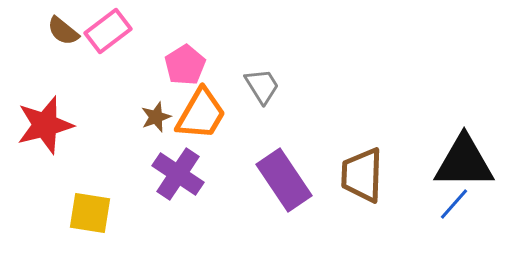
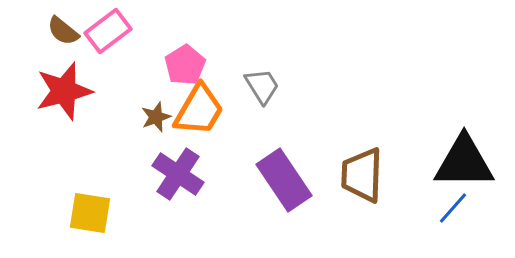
orange trapezoid: moved 2 px left, 4 px up
red star: moved 19 px right, 34 px up
blue line: moved 1 px left, 4 px down
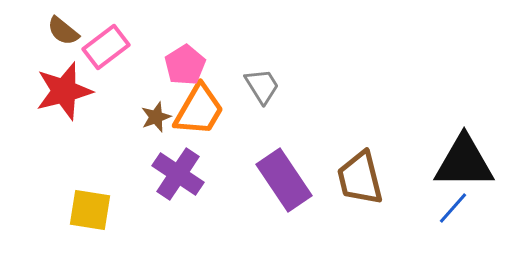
pink rectangle: moved 2 px left, 16 px down
brown trapezoid: moved 2 px left, 3 px down; rotated 16 degrees counterclockwise
yellow square: moved 3 px up
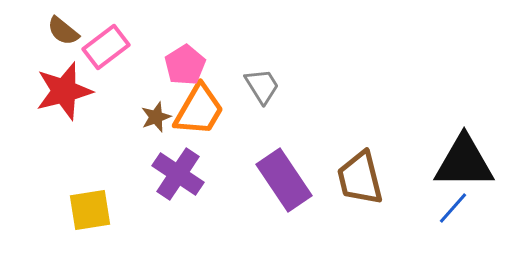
yellow square: rotated 18 degrees counterclockwise
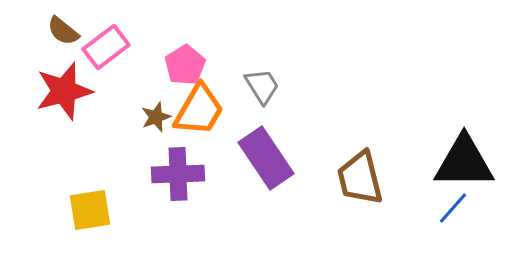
purple cross: rotated 36 degrees counterclockwise
purple rectangle: moved 18 px left, 22 px up
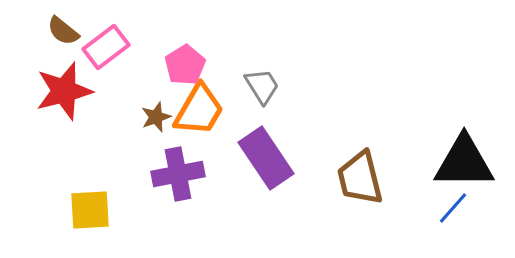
purple cross: rotated 9 degrees counterclockwise
yellow square: rotated 6 degrees clockwise
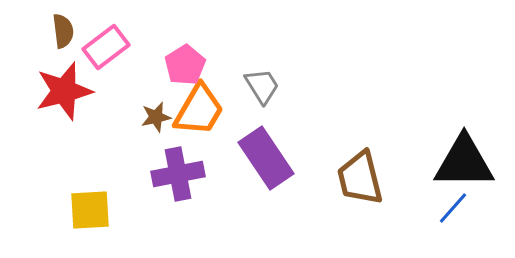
brown semicircle: rotated 136 degrees counterclockwise
brown star: rotated 8 degrees clockwise
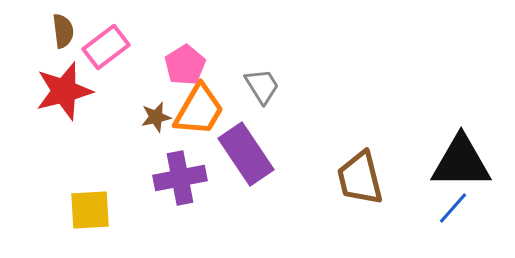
purple rectangle: moved 20 px left, 4 px up
black triangle: moved 3 px left
purple cross: moved 2 px right, 4 px down
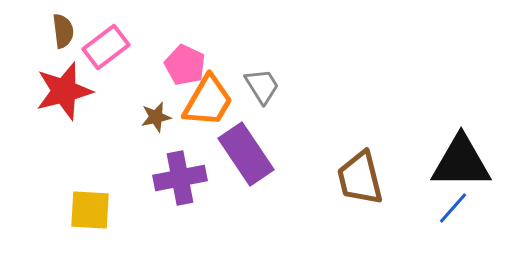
pink pentagon: rotated 15 degrees counterclockwise
orange trapezoid: moved 9 px right, 9 px up
yellow square: rotated 6 degrees clockwise
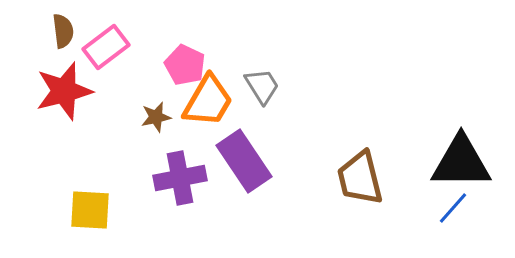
purple rectangle: moved 2 px left, 7 px down
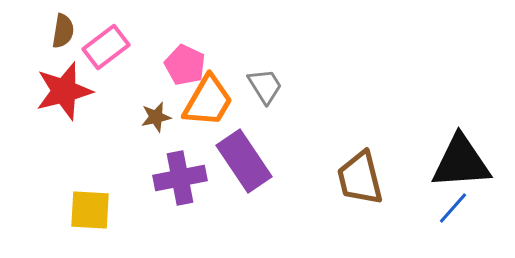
brown semicircle: rotated 16 degrees clockwise
gray trapezoid: moved 3 px right
black triangle: rotated 4 degrees counterclockwise
